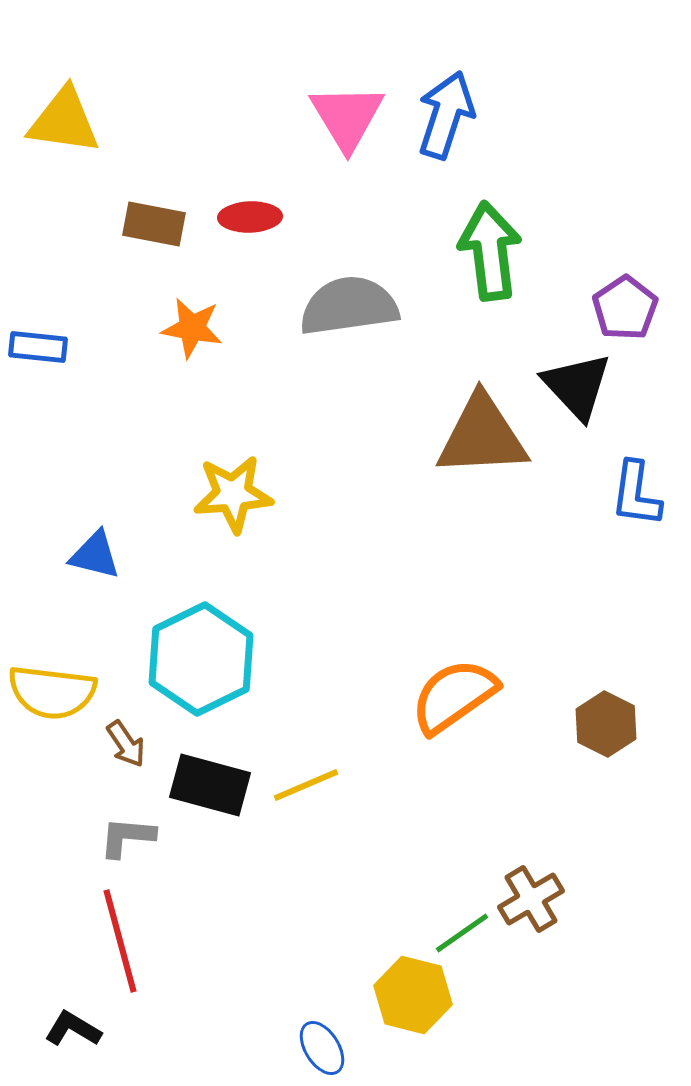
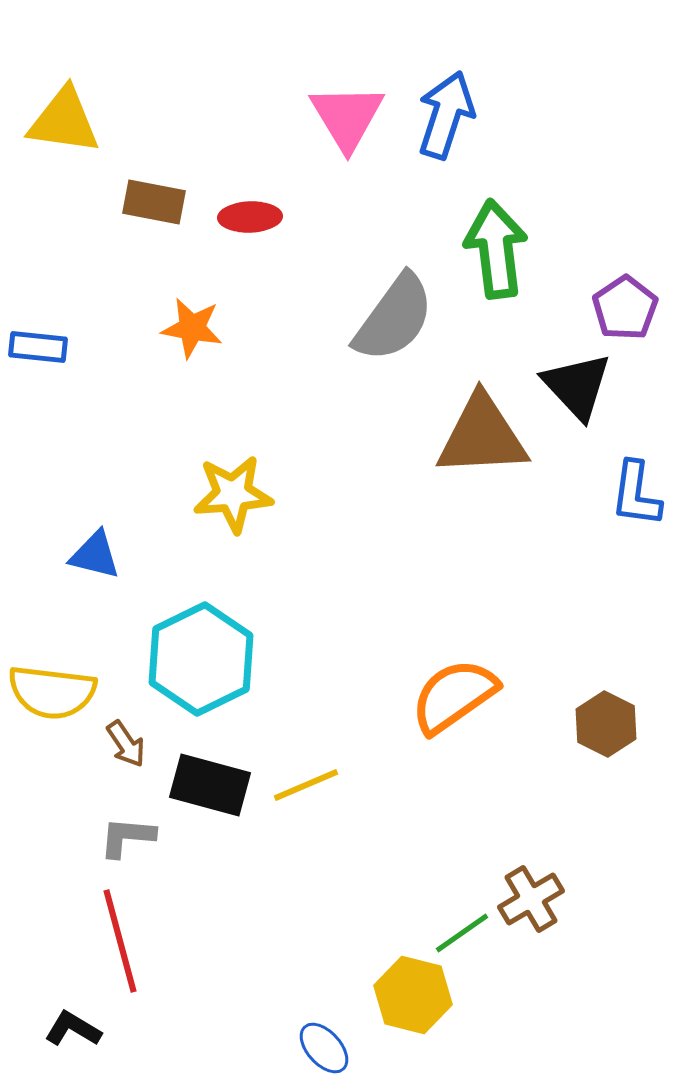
brown rectangle: moved 22 px up
green arrow: moved 6 px right, 2 px up
gray semicircle: moved 45 px right, 12 px down; rotated 134 degrees clockwise
blue ellipse: moved 2 px right; rotated 10 degrees counterclockwise
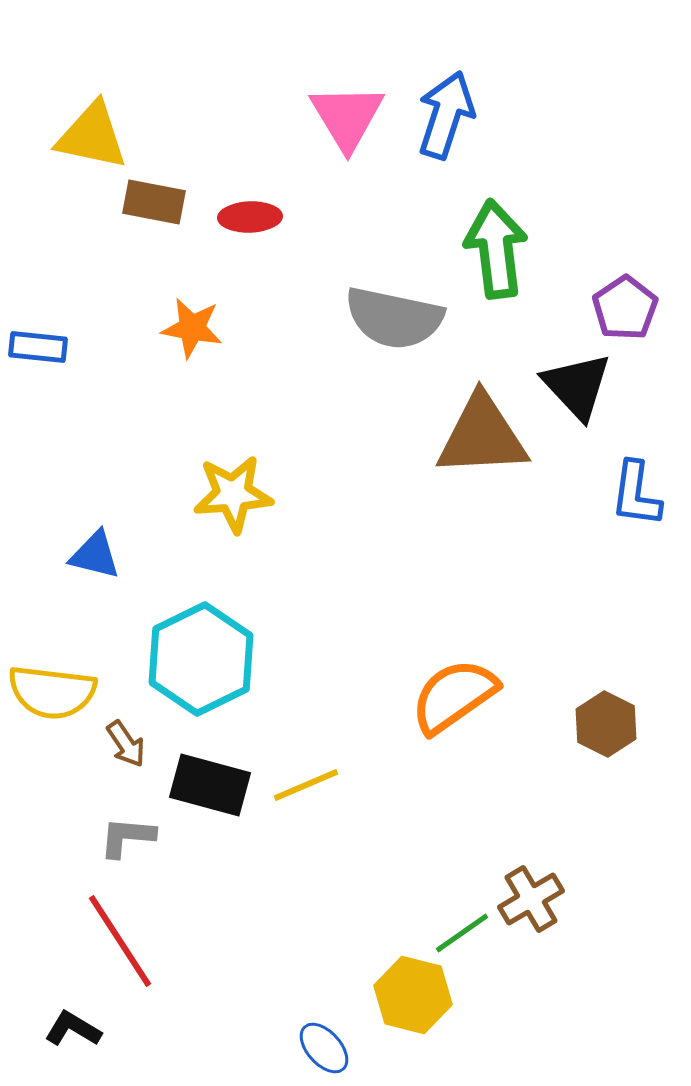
yellow triangle: moved 28 px right, 15 px down; rotated 4 degrees clockwise
gray semicircle: rotated 66 degrees clockwise
red line: rotated 18 degrees counterclockwise
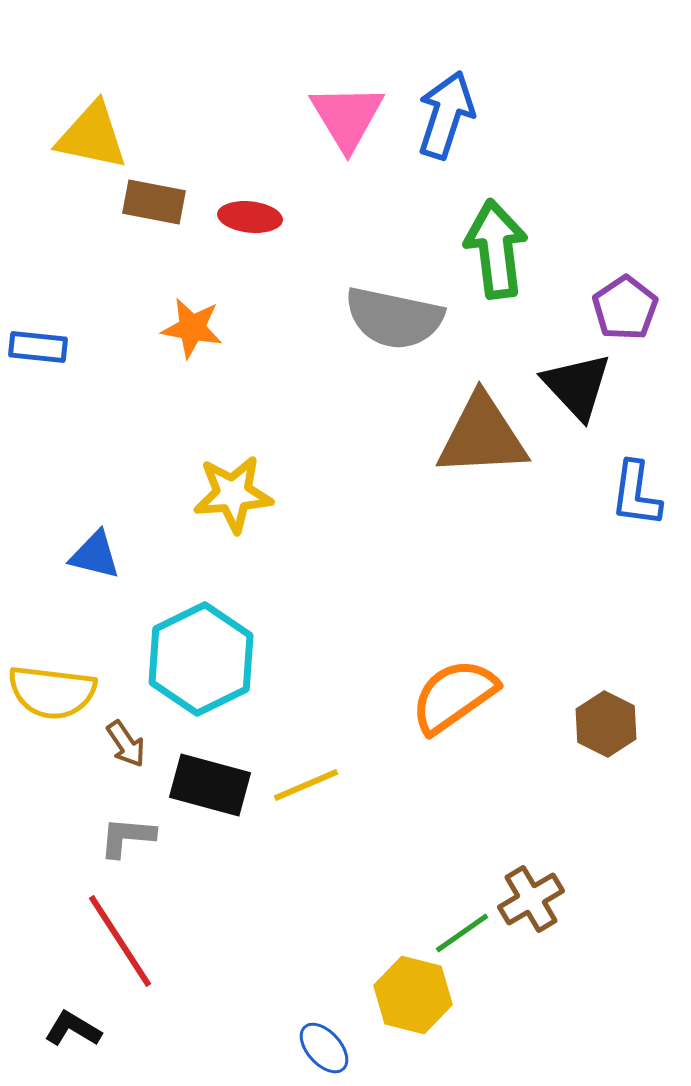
red ellipse: rotated 8 degrees clockwise
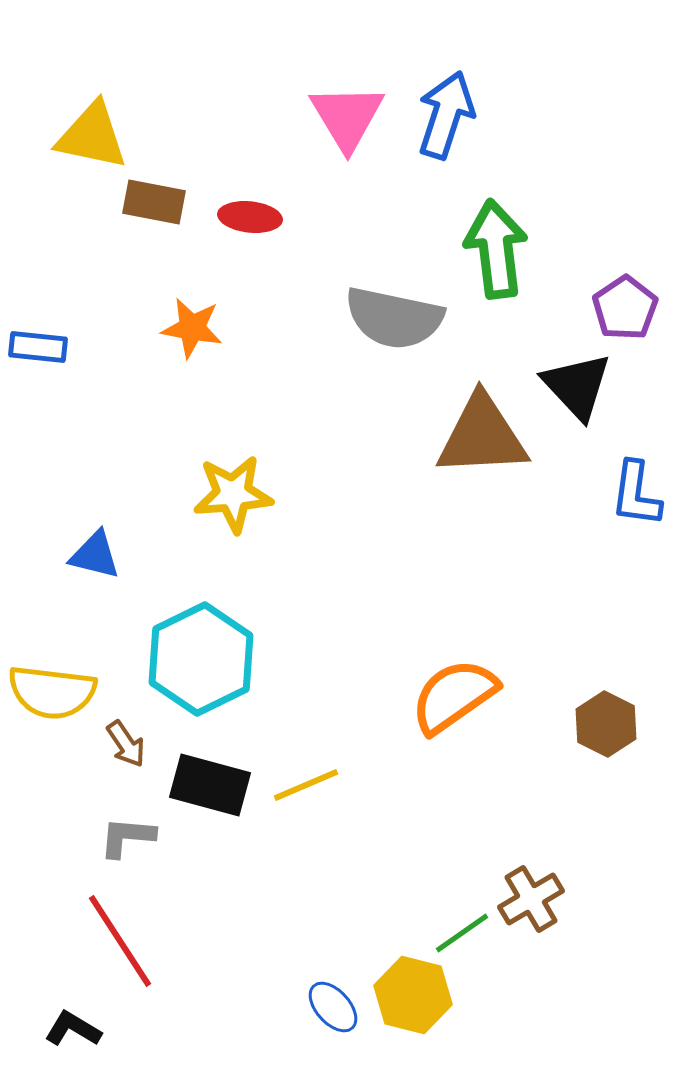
blue ellipse: moved 9 px right, 41 px up
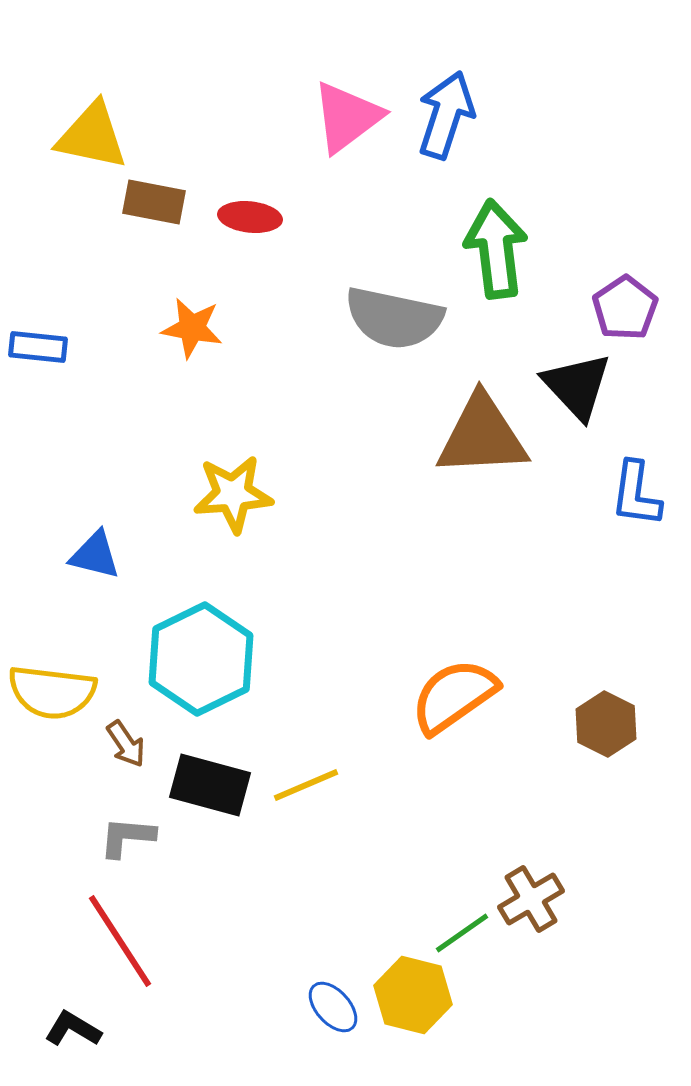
pink triangle: rotated 24 degrees clockwise
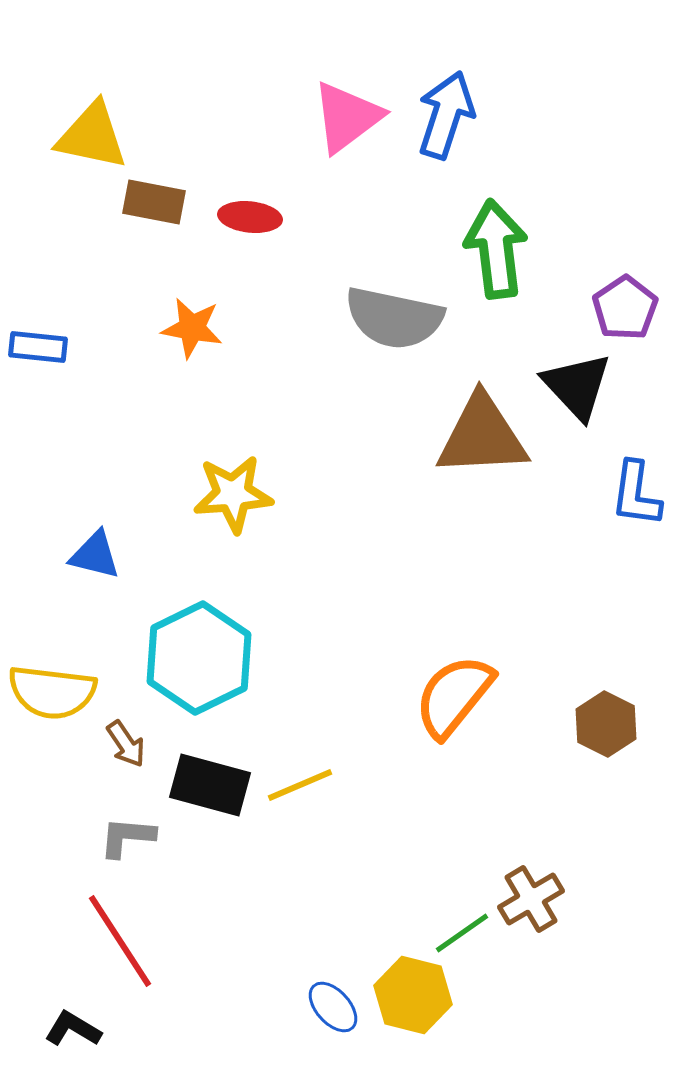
cyan hexagon: moved 2 px left, 1 px up
orange semicircle: rotated 16 degrees counterclockwise
yellow line: moved 6 px left
